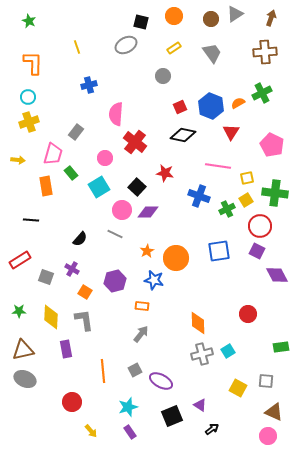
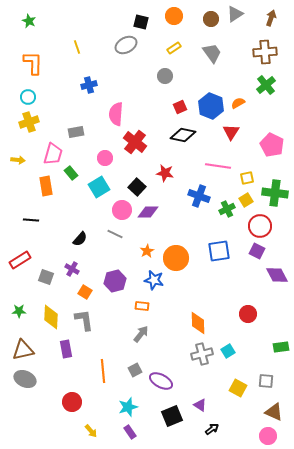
gray circle at (163, 76): moved 2 px right
green cross at (262, 93): moved 4 px right, 8 px up; rotated 12 degrees counterclockwise
gray rectangle at (76, 132): rotated 42 degrees clockwise
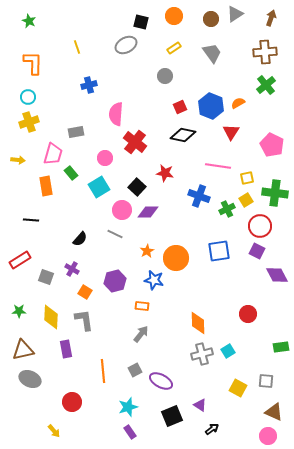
gray ellipse at (25, 379): moved 5 px right
yellow arrow at (91, 431): moved 37 px left
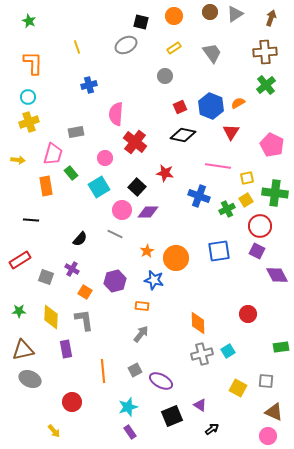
brown circle at (211, 19): moved 1 px left, 7 px up
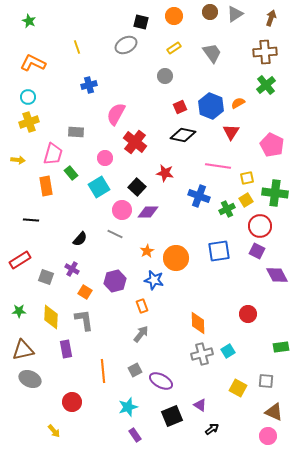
orange L-shape at (33, 63): rotated 65 degrees counterclockwise
pink semicircle at (116, 114): rotated 25 degrees clockwise
gray rectangle at (76, 132): rotated 14 degrees clockwise
orange rectangle at (142, 306): rotated 64 degrees clockwise
purple rectangle at (130, 432): moved 5 px right, 3 px down
